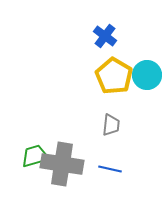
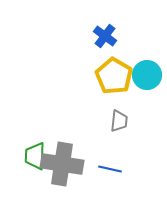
gray trapezoid: moved 8 px right, 4 px up
green trapezoid: rotated 72 degrees counterclockwise
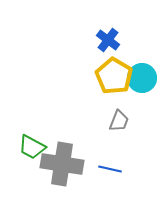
blue cross: moved 3 px right, 4 px down
cyan circle: moved 5 px left, 3 px down
gray trapezoid: rotated 15 degrees clockwise
green trapezoid: moved 3 px left, 9 px up; rotated 64 degrees counterclockwise
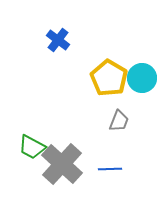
blue cross: moved 50 px left
yellow pentagon: moved 5 px left, 2 px down
gray cross: rotated 33 degrees clockwise
blue line: rotated 15 degrees counterclockwise
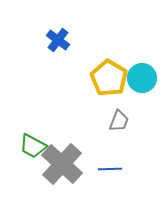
green trapezoid: moved 1 px right, 1 px up
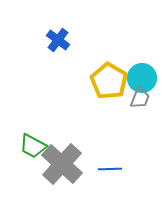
yellow pentagon: moved 3 px down
gray trapezoid: moved 21 px right, 23 px up
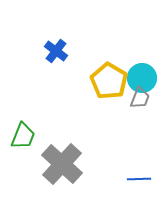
blue cross: moved 2 px left, 11 px down
green trapezoid: moved 10 px left, 10 px up; rotated 96 degrees counterclockwise
blue line: moved 29 px right, 10 px down
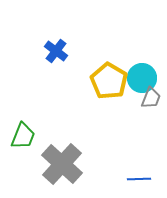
gray trapezoid: moved 11 px right
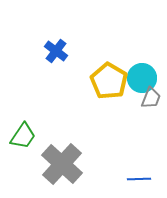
green trapezoid: rotated 12 degrees clockwise
